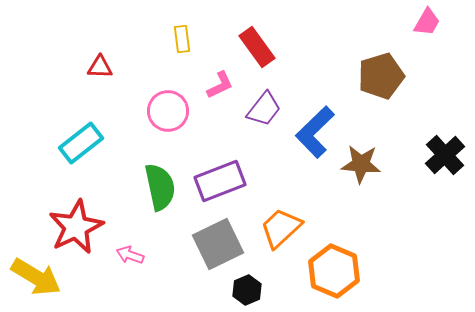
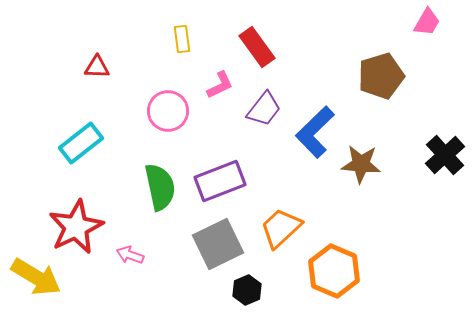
red triangle: moved 3 px left
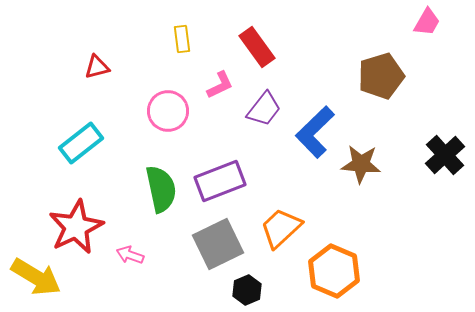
red triangle: rotated 16 degrees counterclockwise
green semicircle: moved 1 px right, 2 px down
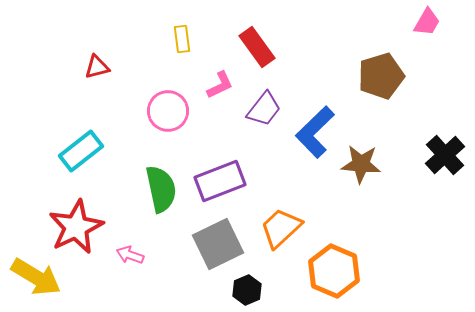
cyan rectangle: moved 8 px down
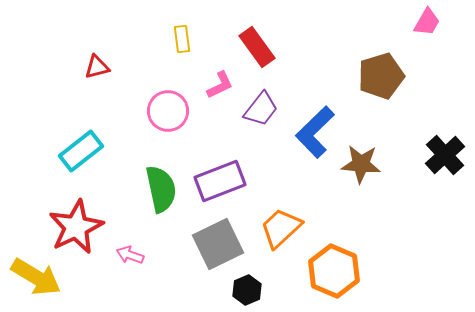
purple trapezoid: moved 3 px left
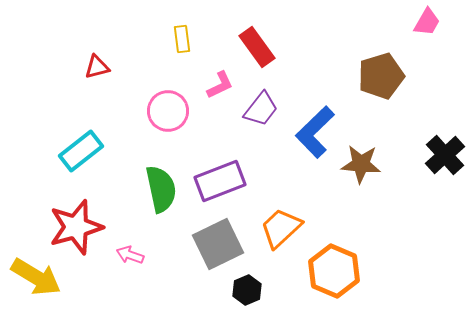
red star: rotated 10 degrees clockwise
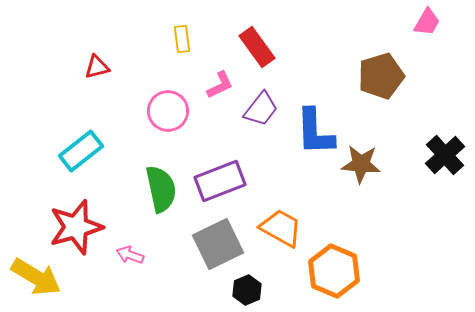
blue L-shape: rotated 48 degrees counterclockwise
orange trapezoid: rotated 72 degrees clockwise
